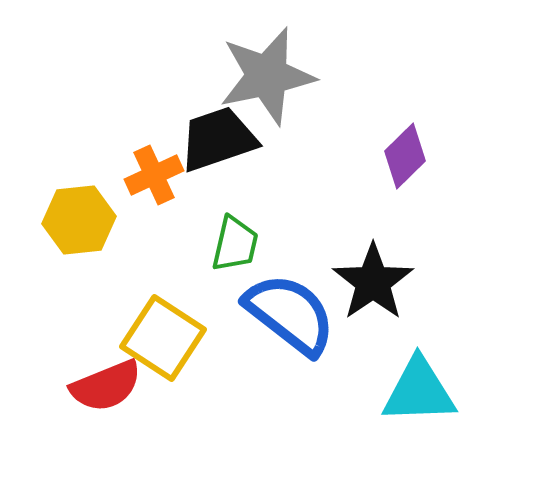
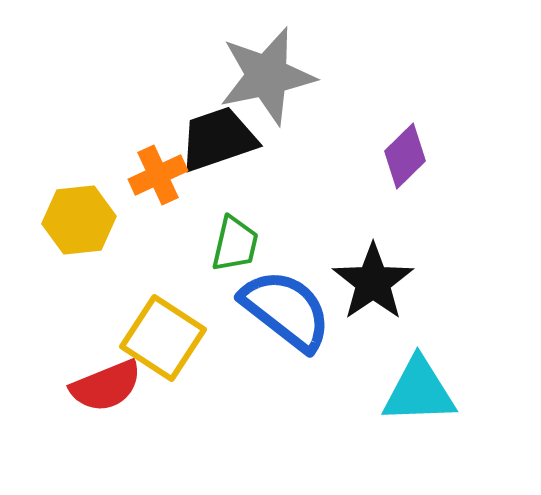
orange cross: moved 4 px right
blue semicircle: moved 4 px left, 4 px up
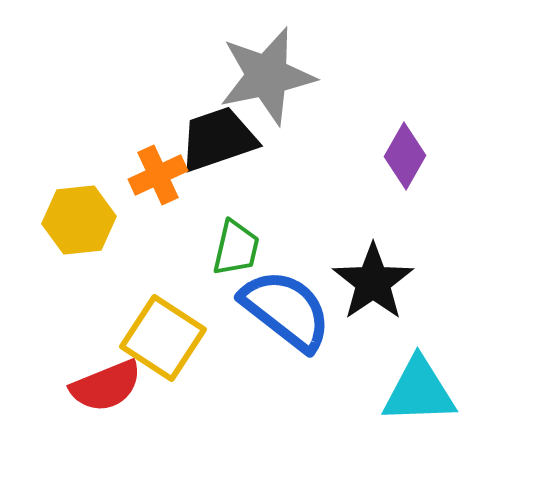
purple diamond: rotated 16 degrees counterclockwise
green trapezoid: moved 1 px right, 4 px down
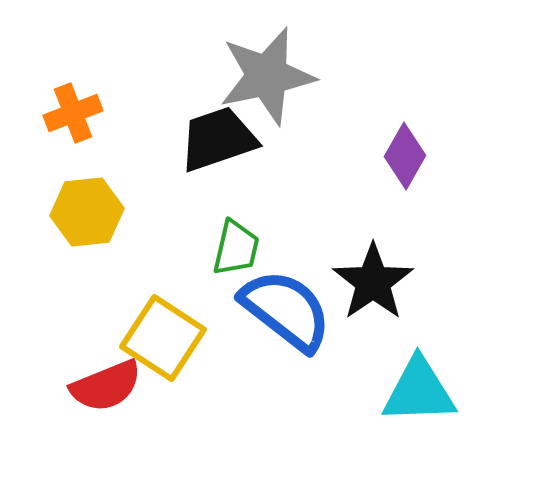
orange cross: moved 85 px left, 62 px up; rotated 4 degrees clockwise
yellow hexagon: moved 8 px right, 8 px up
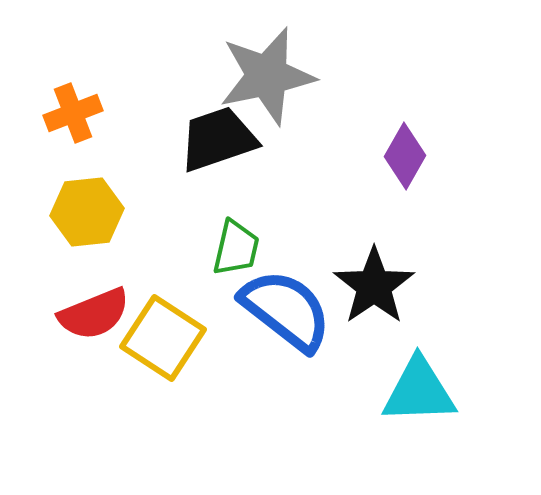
black star: moved 1 px right, 4 px down
red semicircle: moved 12 px left, 72 px up
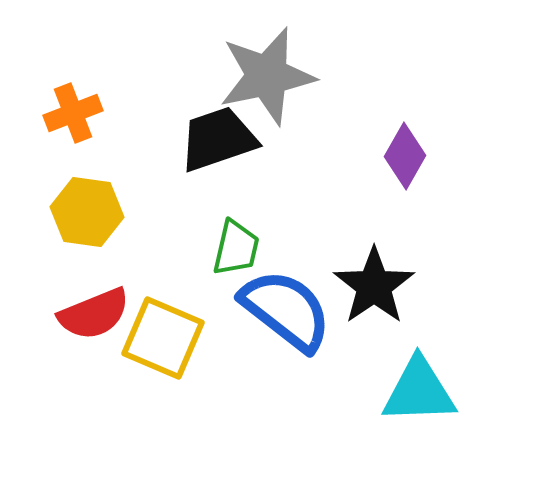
yellow hexagon: rotated 14 degrees clockwise
yellow square: rotated 10 degrees counterclockwise
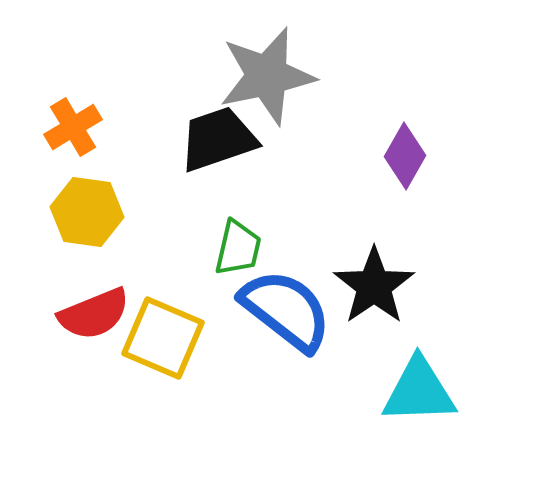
orange cross: moved 14 px down; rotated 10 degrees counterclockwise
green trapezoid: moved 2 px right
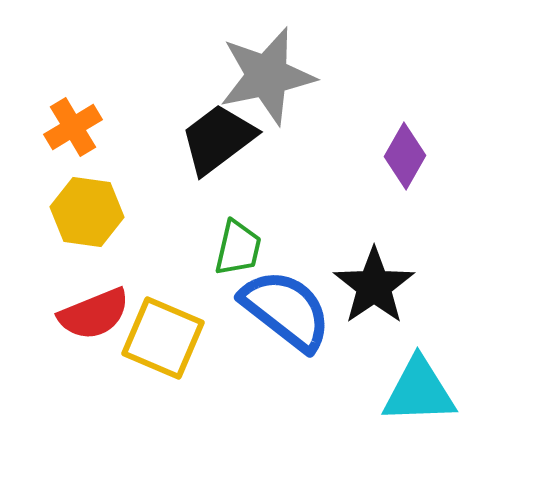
black trapezoid: rotated 18 degrees counterclockwise
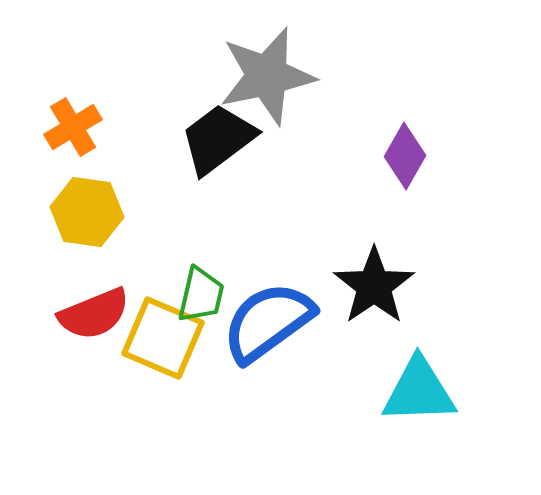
green trapezoid: moved 37 px left, 47 px down
blue semicircle: moved 18 px left, 12 px down; rotated 74 degrees counterclockwise
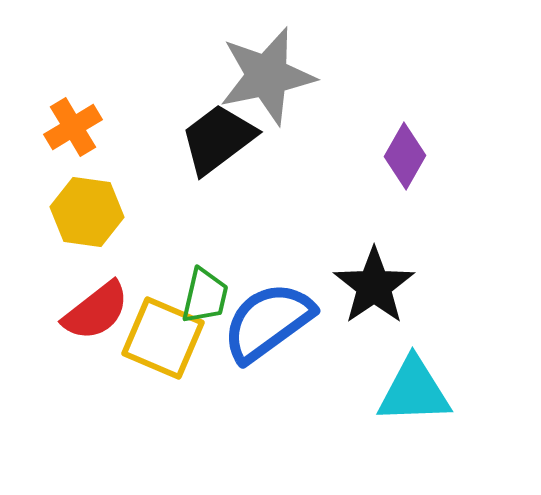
green trapezoid: moved 4 px right, 1 px down
red semicircle: moved 2 px right, 3 px up; rotated 16 degrees counterclockwise
cyan triangle: moved 5 px left
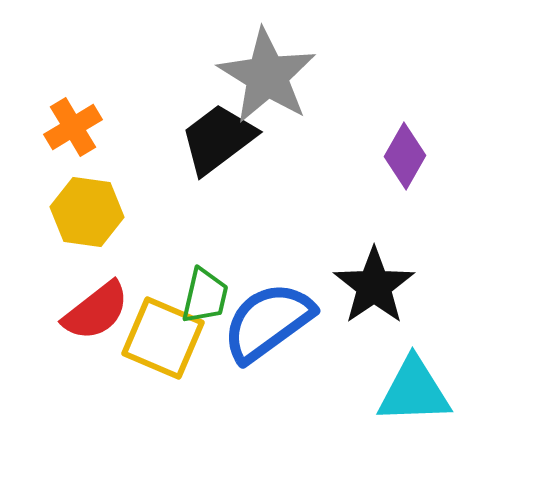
gray star: rotated 28 degrees counterclockwise
